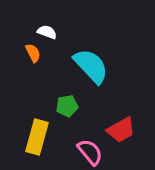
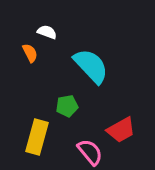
orange semicircle: moved 3 px left
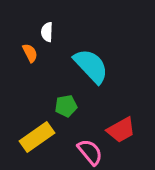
white semicircle: rotated 108 degrees counterclockwise
green pentagon: moved 1 px left
yellow rectangle: rotated 40 degrees clockwise
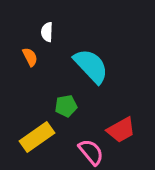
orange semicircle: moved 4 px down
pink semicircle: moved 1 px right
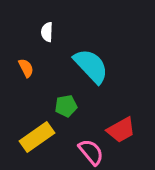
orange semicircle: moved 4 px left, 11 px down
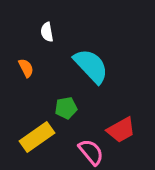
white semicircle: rotated 12 degrees counterclockwise
green pentagon: moved 2 px down
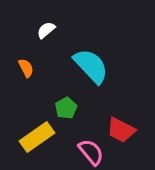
white semicircle: moved 1 px left, 2 px up; rotated 60 degrees clockwise
green pentagon: rotated 20 degrees counterclockwise
red trapezoid: rotated 56 degrees clockwise
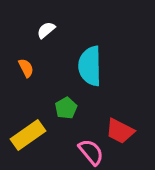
cyan semicircle: moved 1 px left; rotated 138 degrees counterclockwise
red trapezoid: moved 1 px left, 1 px down
yellow rectangle: moved 9 px left, 2 px up
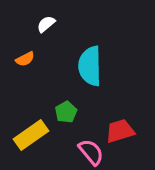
white semicircle: moved 6 px up
orange semicircle: moved 1 px left, 9 px up; rotated 90 degrees clockwise
green pentagon: moved 4 px down
red trapezoid: rotated 136 degrees clockwise
yellow rectangle: moved 3 px right
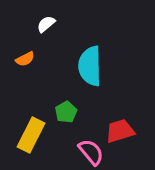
yellow rectangle: rotated 28 degrees counterclockwise
